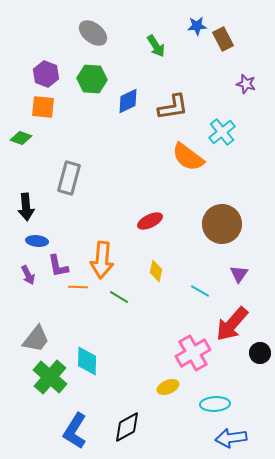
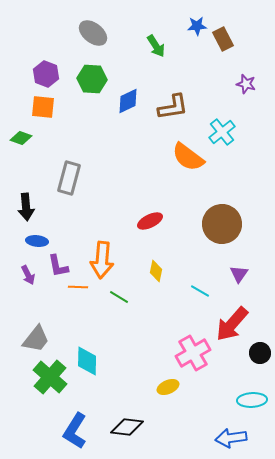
cyan ellipse: moved 37 px right, 4 px up
black diamond: rotated 36 degrees clockwise
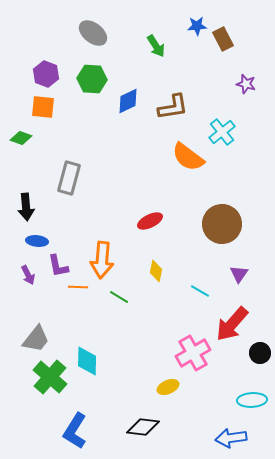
black diamond: moved 16 px right
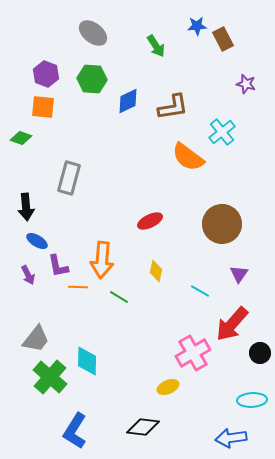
blue ellipse: rotated 25 degrees clockwise
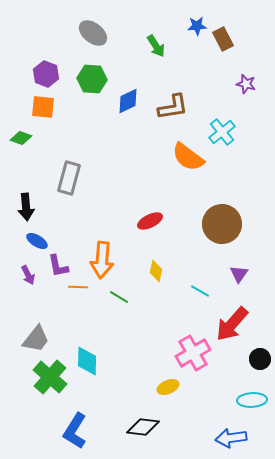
black circle: moved 6 px down
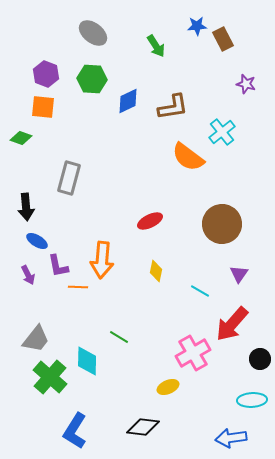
green line: moved 40 px down
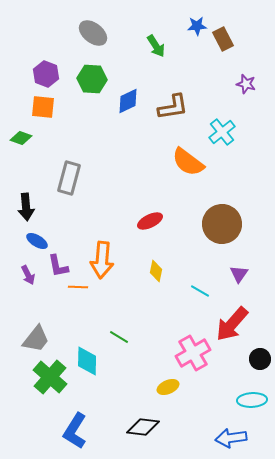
orange semicircle: moved 5 px down
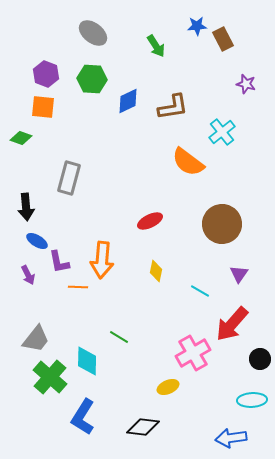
purple L-shape: moved 1 px right, 4 px up
blue L-shape: moved 8 px right, 14 px up
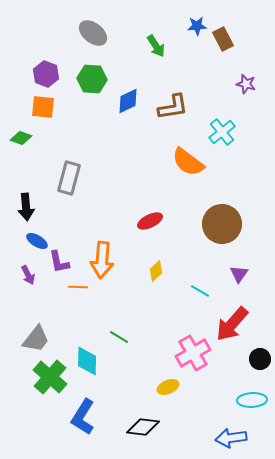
yellow diamond: rotated 35 degrees clockwise
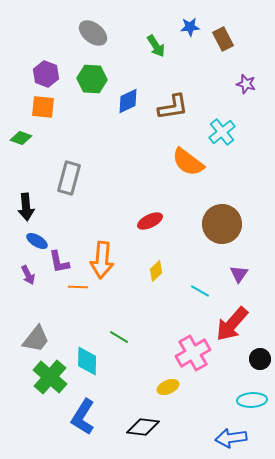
blue star: moved 7 px left, 1 px down
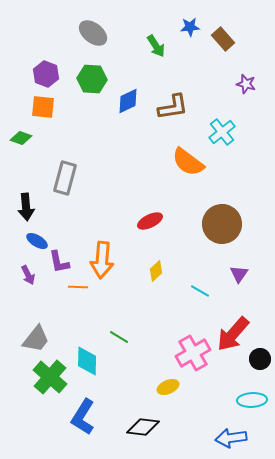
brown rectangle: rotated 15 degrees counterclockwise
gray rectangle: moved 4 px left
red arrow: moved 1 px right, 10 px down
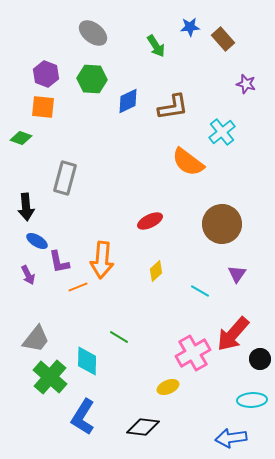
purple triangle: moved 2 px left
orange line: rotated 24 degrees counterclockwise
